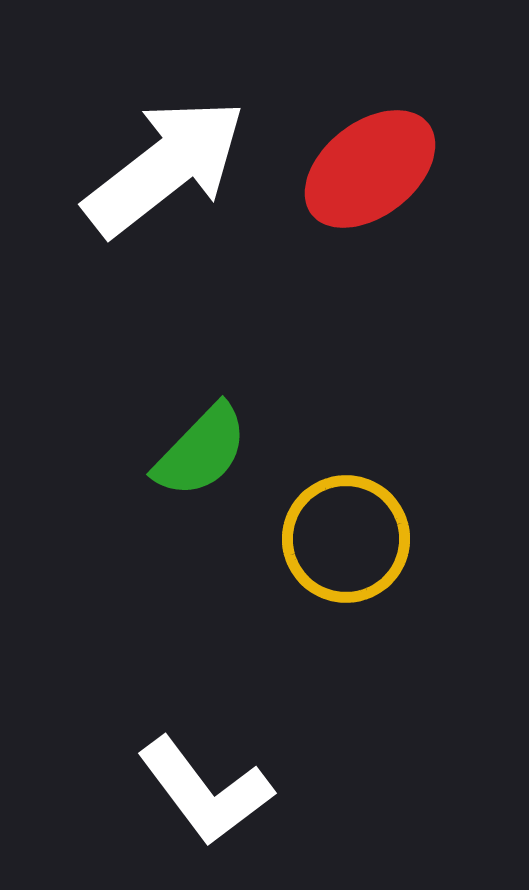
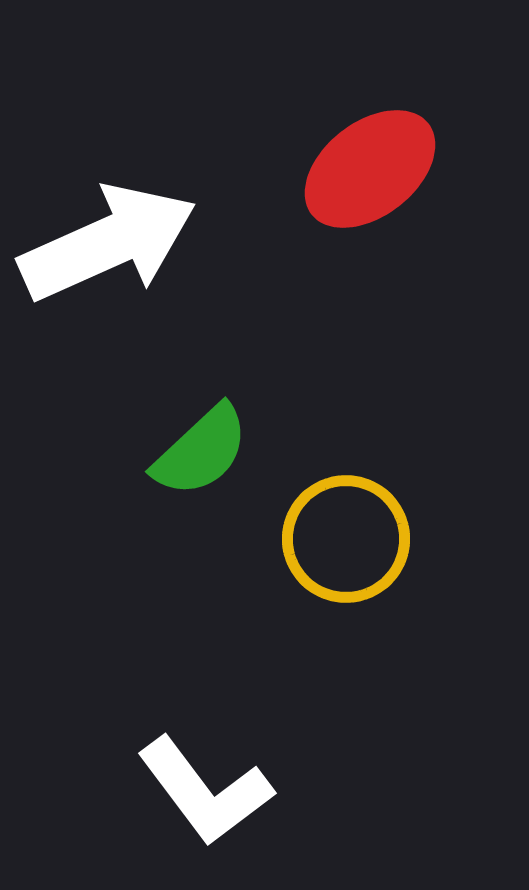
white arrow: moved 57 px left, 76 px down; rotated 14 degrees clockwise
green semicircle: rotated 3 degrees clockwise
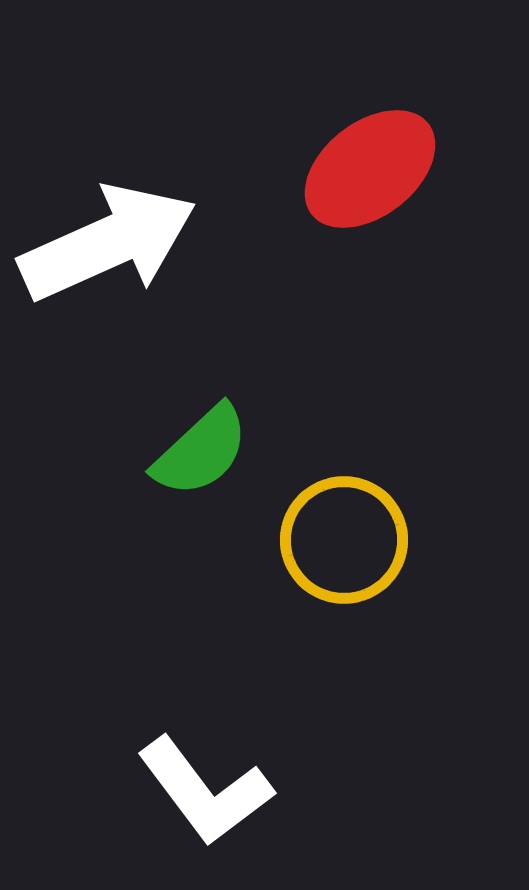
yellow circle: moved 2 px left, 1 px down
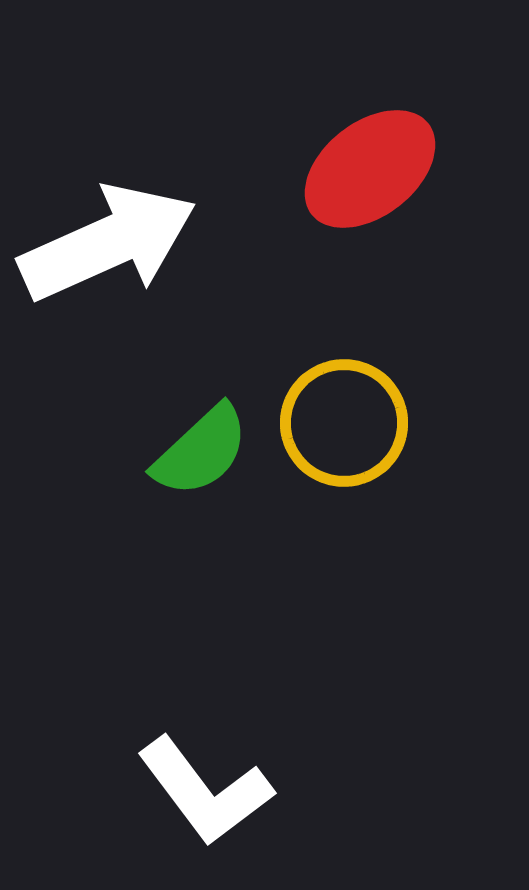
yellow circle: moved 117 px up
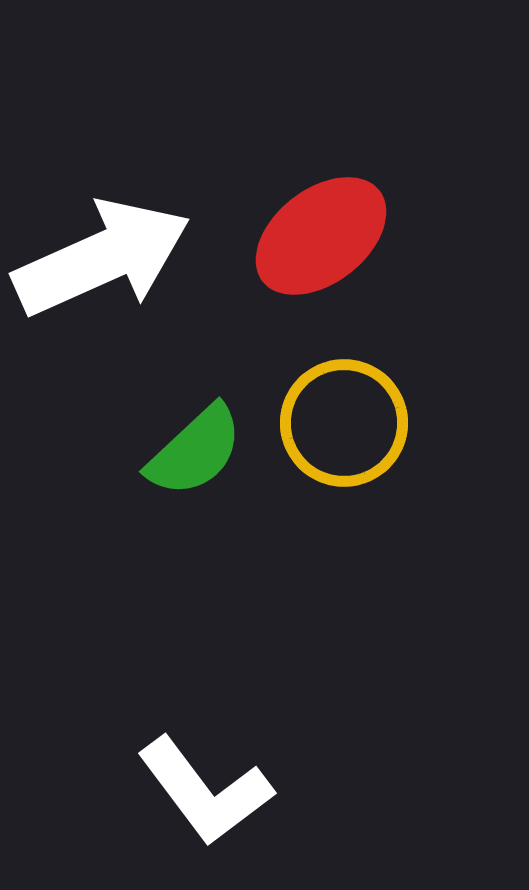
red ellipse: moved 49 px left, 67 px down
white arrow: moved 6 px left, 15 px down
green semicircle: moved 6 px left
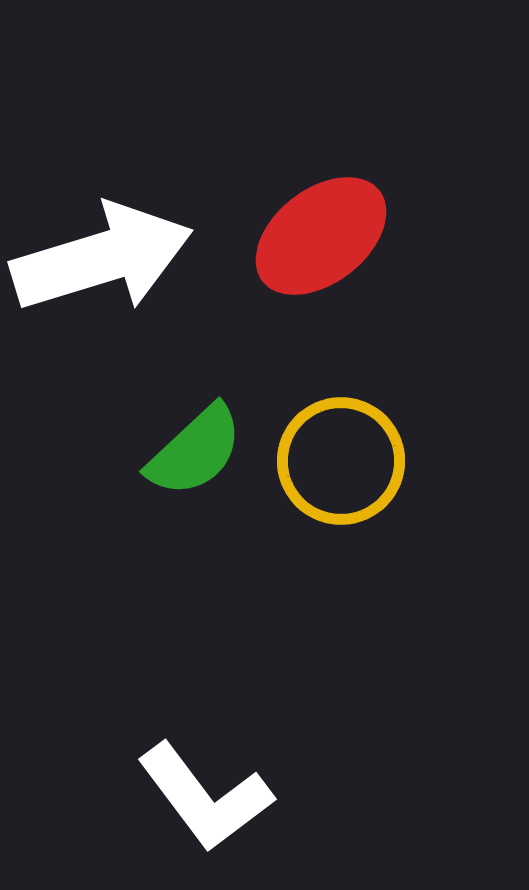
white arrow: rotated 7 degrees clockwise
yellow circle: moved 3 px left, 38 px down
white L-shape: moved 6 px down
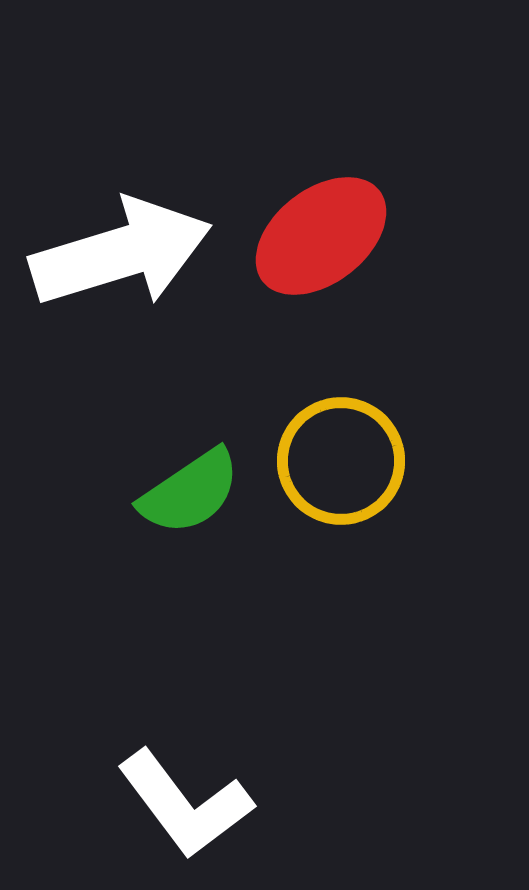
white arrow: moved 19 px right, 5 px up
green semicircle: moved 5 px left, 41 px down; rotated 9 degrees clockwise
white L-shape: moved 20 px left, 7 px down
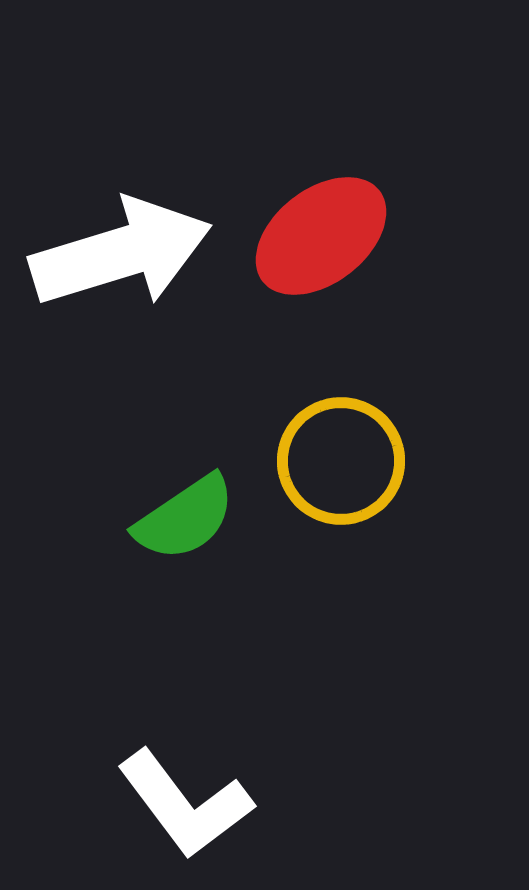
green semicircle: moved 5 px left, 26 px down
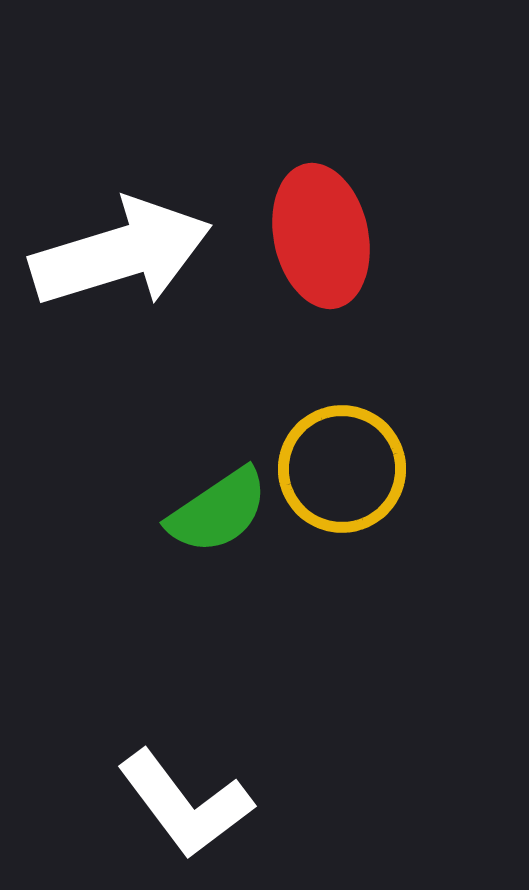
red ellipse: rotated 64 degrees counterclockwise
yellow circle: moved 1 px right, 8 px down
green semicircle: moved 33 px right, 7 px up
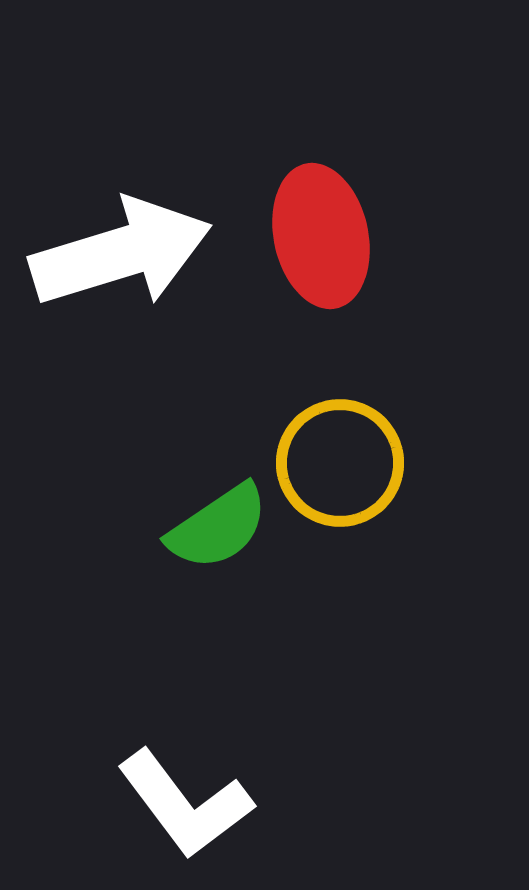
yellow circle: moved 2 px left, 6 px up
green semicircle: moved 16 px down
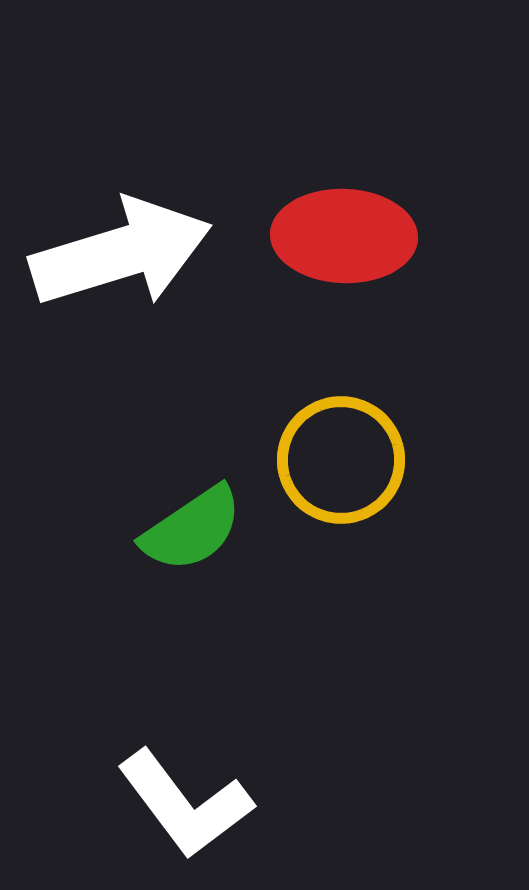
red ellipse: moved 23 px right; rotated 76 degrees counterclockwise
yellow circle: moved 1 px right, 3 px up
green semicircle: moved 26 px left, 2 px down
